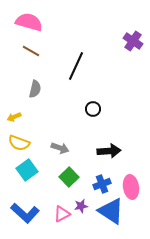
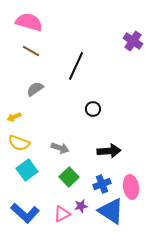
gray semicircle: rotated 138 degrees counterclockwise
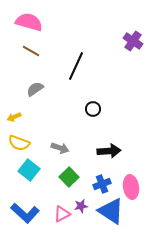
cyan square: moved 2 px right; rotated 15 degrees counterclockwise
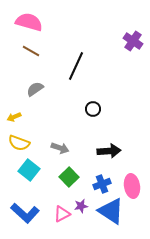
pink ellipse: moved 1 px right, 1 px up
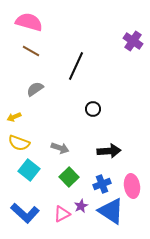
purple star: rotated 16 degrees counterclockwise
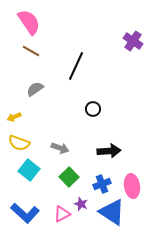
pink semicircle: rotated 40 degrees clockwise
purple star: moved 2 px up; rotated 24 degrees counterclockwise
blue triangle: moved 1 px right, 1 px down
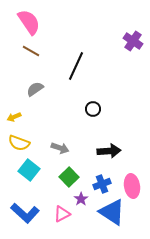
purple star: moved 5 px up; rotated 16 degrees clockwise
